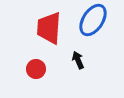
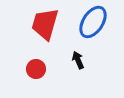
blue ellipse: moved 2 px down
red trapezoid: moved 4 px left, 4 px up; rotated 12 degrees clockwise
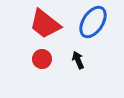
red trapezoid: rotated 68 degrees counterclockwise
red circle: moved 6 px right, 10 px up
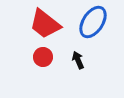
red circle: moved 1 px right, 2 px up
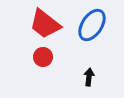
blue ellipse: moved 1 px left, 3 px down
black arrow: moved 11 px right, 17 px down; rotated 30 degrees clockwise
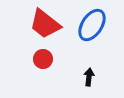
red circle: moved 2 px down
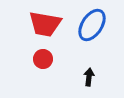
red trapezoid: rotated 28 degrees counterclockwise
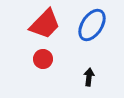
red trapezoid: rotated 56 degrees counterclockwise
